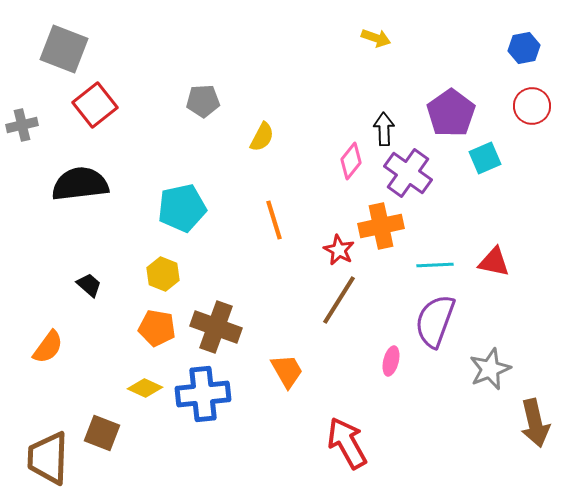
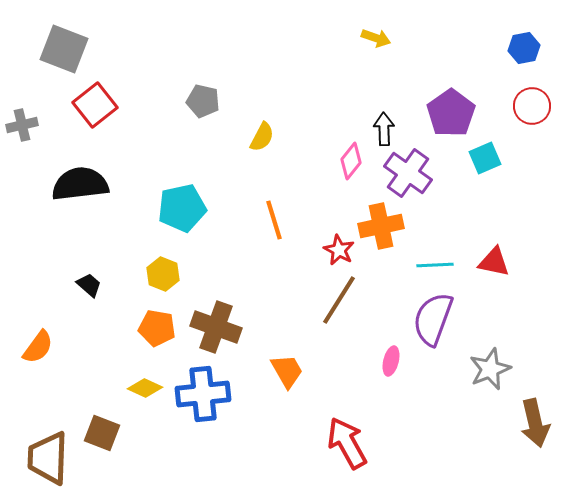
gray pentagon: rotated 16 degrees clockwise
purple semicircle: moved 2 px left, 2 px up
orange semicircle: moved 10 px left
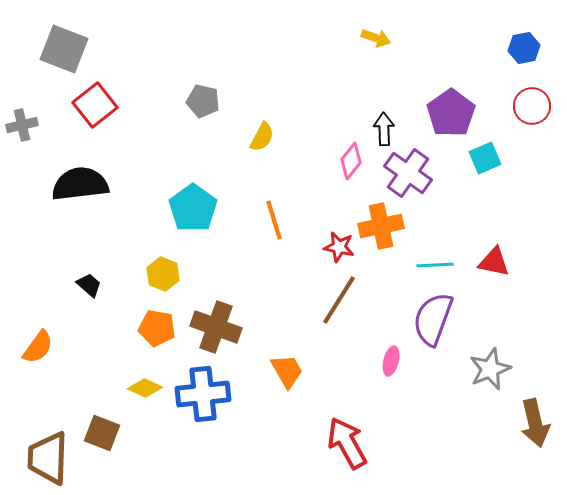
cyan pentagon: moved 11 px right; rotated 24 degrees counterclockwise
red star: moved 3 px up; rotated 16 degrees counterclockwise
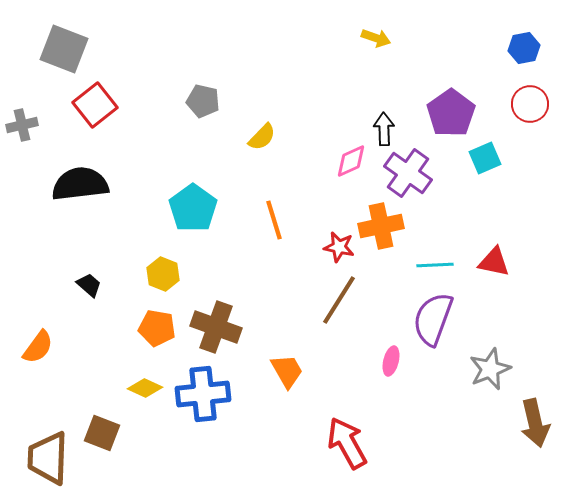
red circle: moved 2 px left, 2 px up
yellow semicircle: rotated 16 degrees clockwise
pink diamond: rotated 27 degrees clockwise
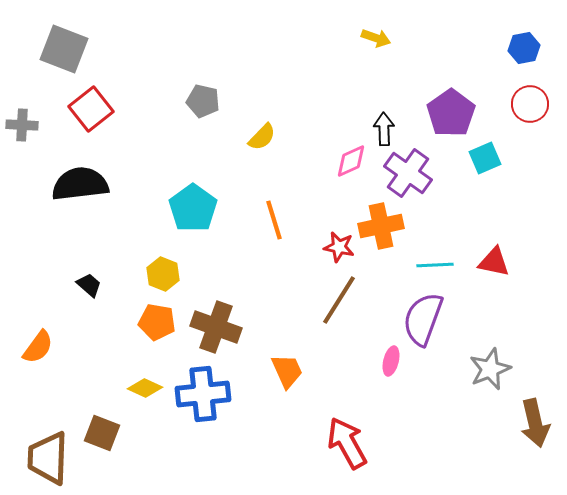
red square: moved 4 px left, 4 px down
gray cross: rotated 16 degrees clockwise
purple semicircle: moved 10 px left
orange pentagon: moved 6 px up
orange trapezoid: rotated 6 degrees clockwise
